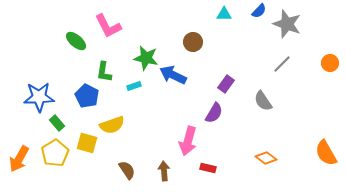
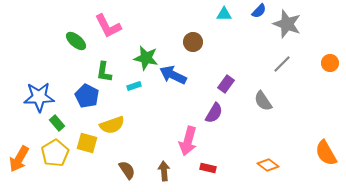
orange diamond: moved 2 px right, 7 px down
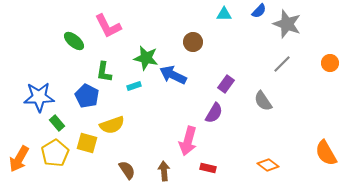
green ellipse: moved 2 px left
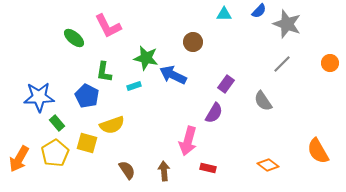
green ellipse: moved 3 px up
orange semicircle: moved 8 px left, 2 px up
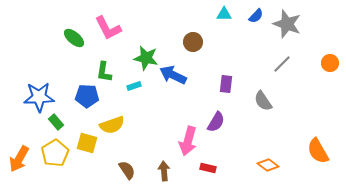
blue semicircle: moved 3 px left, 5 px down
pink L-shape: moved 2 px down
purple rectangle: rotated 30 degrees counterclockwise
blue pentagon: rotated 25 degrees counterclockwise
purple semicircle: moved 2 px right, 9 px down
green rectangle: moved 1 px left, 1 px up
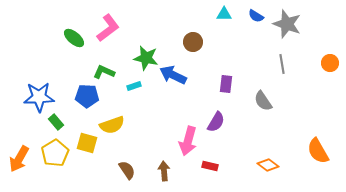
blue semicircle: rotated 77 degrees clockwise
pink L-shape: rotated 100 degrees counterclockwise
gray line: rotated 54 degrees counterclockwise
green L-shape: rotated 105 degrees clockwise
red rectangle: moved 2 px right, 2 px up
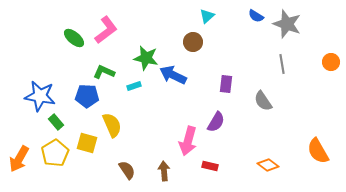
cyan triangle: moved 17 px left, 2 px down; rotated 42 degrees counterclockwise
pink L-shape: moved 2 px left, 2 px down
orange circle: moved 1 px right, 1 px up
blue star: moved 1 px right, 1 px up; rotated 12 degrees clockwise
yellow semicircle: rotated 95 degrees counterclockwise
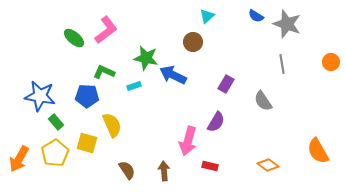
purple rectangle: rotated 24 degrees clockwise
